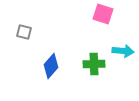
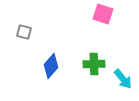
cyan arrow: moved 28 px down; rotated 45 degrees clockwise
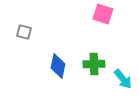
blue diamond: moved 7 px right; rotated 30 degrees counterclockwise
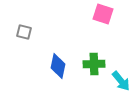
cyan arrow: moved 2 px left, 2 px down
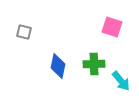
pink square: moved 9 px right, 13 px down
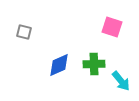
blue diamond: moved 1 px right, 1 px up; rotated 55 degrees clockwise
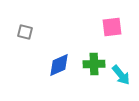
pink square: rotated 25 degrees counterclockwise
gray square: moved 1 px right
cyan arrow: moved 6 px up
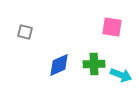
pink square: rotated 15 degrees clockwise
cyan arrow: rotated 30 degrees counterclockwise
